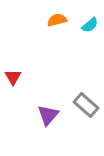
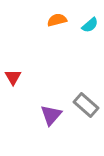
purple triangle: moved 3 px right
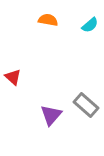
orange semicircle: moved 9 px left; rotated 24 degrees clockwise
red triangle: rotated 18 degrees counterclockwise
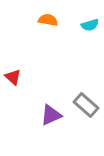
cyan semicircle: rotated 24 degrees clockwise
purple triangle: rotated 25 degrees clockwise
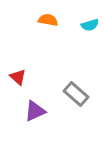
red triangle: moved 5 px right
gray rectangle: moved 10 px left, 11 px up
purple triangle: moved 16 px left, 4 px up
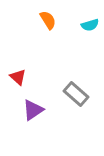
orange semicircle: rotated 48 degrees clockwise
purple triangle: moved 2 px left, 1 px up; rotated 10 degrees counterclockwise
